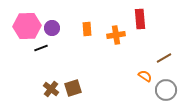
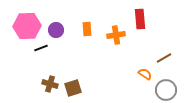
purple circle: moved 4 px right, 2 px down
orange semicircle: moved 2 px up
brown cross: moved 1 px left, 5 px up; rotated 21 degrees counterclockwise
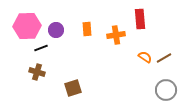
orange semicircle: moved 17 px up
brown cross: moved 13 px left, 12 px up
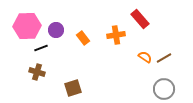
red rectangle: rotated 36 degrees counterclockwise
orange rectangle: moved 4 px left, 9 px down; rotated 32 degrees counterclockwise
gray circle: moved 2 px left, 1 px up
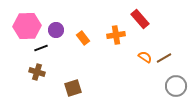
gray circle: moved 12 px right, 3 px up
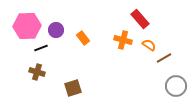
orange cross: moved 7 px right, 5 px down; rotated 24 degrees clockwise
orange semicircle: moved 4 px right, 12 px up
